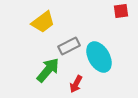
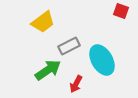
red square: rotated 28 degrees clockwise
cyan ellipse: moved 3 px right, 3 px down
green arrow: rotated 16 degrees clockwise
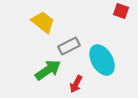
yellow trapezoid: rotated 105 degrees counterclockwise
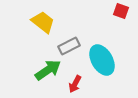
red arrow: moved 1 px left
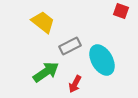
gray rectangle: moved 1 px right
green arrow: moved 2 px left, 2 px down
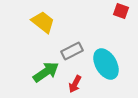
gray rectangle: moved 2 px right, 5 px down
cyan ellipse: moved 4 px right, 4 px down
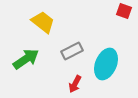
red square: moved 3 px right
cyan ellipse: rotated 52 degrees clockwise
green arrow: moved 20 px left, 13 px up
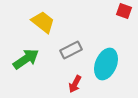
gray rectangle: moved 1 px left, 1 px up
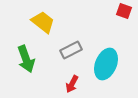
green arrow: rotated 104 degrees clockwise
red arrow: moved 3 px left
